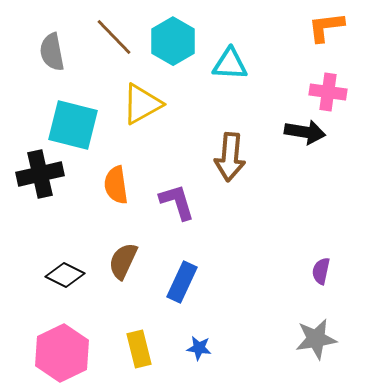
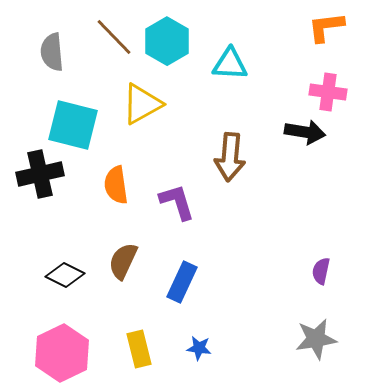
cyan hexagon: moved 6 px left
gray semicircle: rotated 6 degrees clockwise
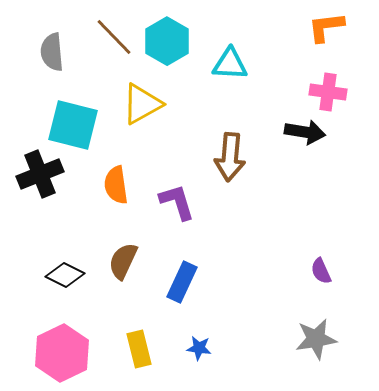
black cross: rotated 9 degrees counterclockwise
purple semicircle: rotated 36 degrees counterclockwise
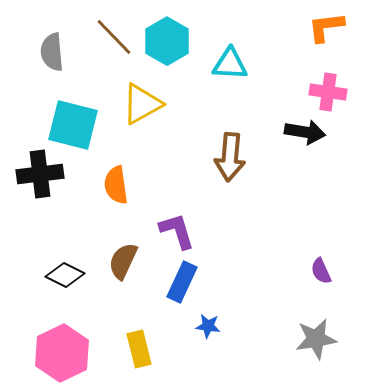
black cross: rotated 15 degrees clockwise
purple L-shape: moved 29 px down
blue star: moved 9 px right, 22 px up
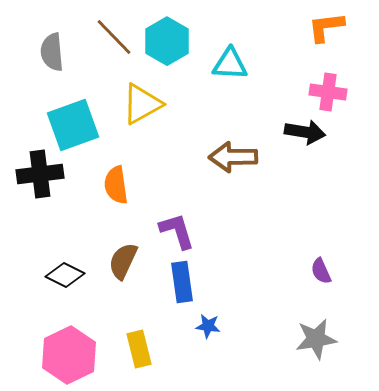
cyan square: rotated 34 degrees counterclockwise
brown arrow: moved 3 px right; rotated 84 degrees clockwise
blue rectangle: rotated 33 degrees counterclockwise
pink hexagon: moved 7 px right, 2 px down
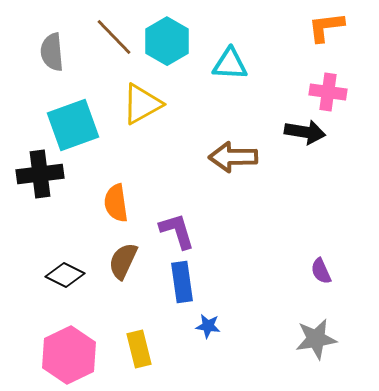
orange semicircle: moved 18 px down
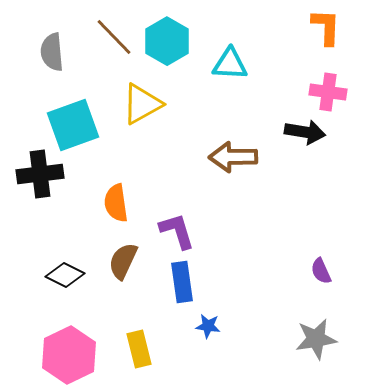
orange L-shape: rotated 99 degrees clockwise
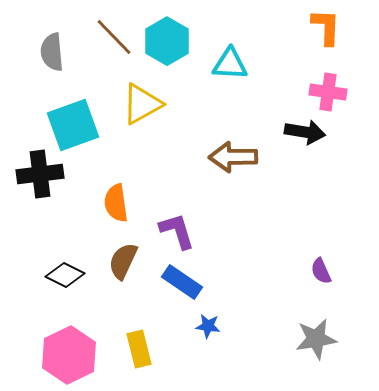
blue rectangle: rotated 48 degrees counterclockwise
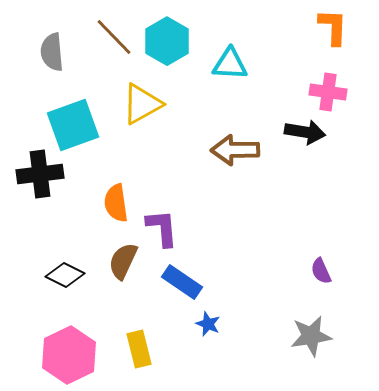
orange L-shape: moved 7 px right
brown arrow: moved 2 px right, 7 px up
purple L-shape: moved 15 px left, 3 px up; rotated 12 degrees clockwise
blue star: moved 2 px up; rotated 15 degrees clockwise
gray star: moved 5 px left, 3 px up
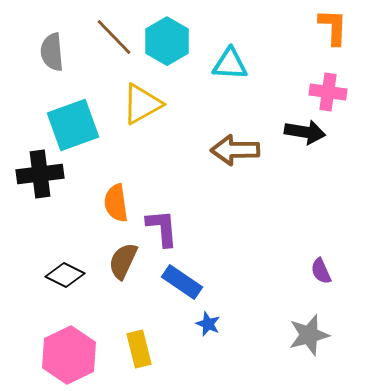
gray star: moved 2 px left, 1 px up; rotated 6 degrees counterclockwise
